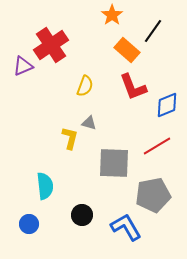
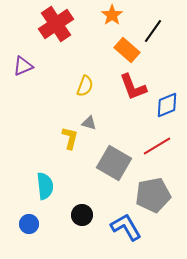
red cross: moved 5 px right, 21 px up
gray square: rotated 28 degrees clockwise
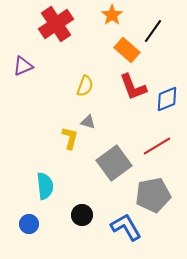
blue diamond: moved 6 px up
gray triangle: moved 1 px left, 1 px up
gray square: rotated 24 degrees clockwise
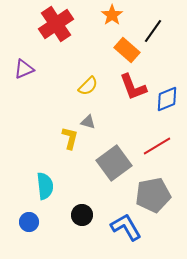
purple triangle: moved 1 px right, 3 px down
yellow semicircle: moved 3 px right; rotated 25 degrees clockwise
blue circle: moved 2 px up
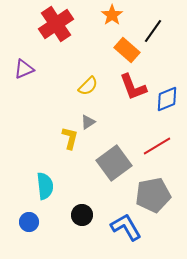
gray triangle: rotated 49 degrees counterclockwise
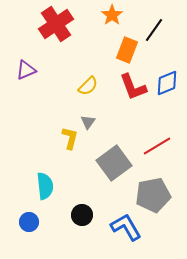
black line: moved 1 px right, 1 px up
orange rectangle: rotated 70 degrees clockwise
purple triangle: moved 2 px right, 1 px down
blue diamond: moved 16 px up
gray triangle: rotated 21 degrees counterclockwise
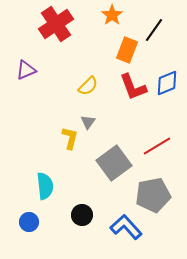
blue L-shape: rotated 12 degrees counterclockwise
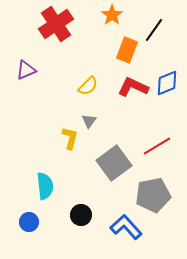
red L-shape: rotated 136 degrees clockwise
gray triangle: moved 1 px right, 1 px up
black circle: moved 1 px left
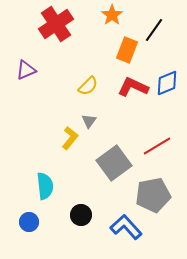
yellow L-shape: rotated 25 degrees clockwise
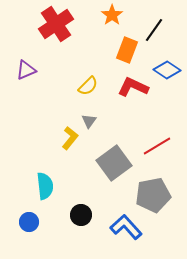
blue diamond: moved 13 px up; rotated 56 degrees clockwise
